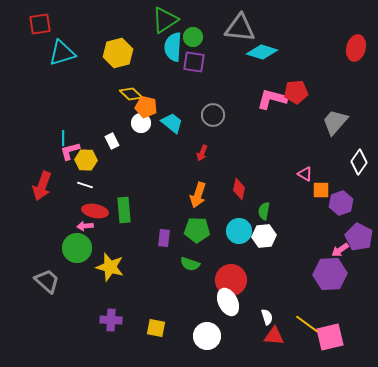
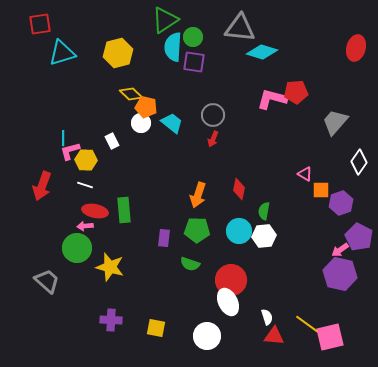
red arrow at (202, 153): moved 11 px right, 14 px up
purple hexagon at (330, 274): moved 10 px right; rotated 16 degrees clockwise
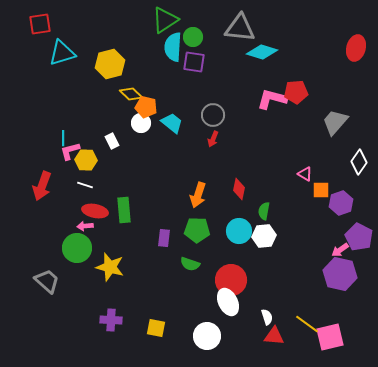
yellow hexagon at (118, 53): moved 8 px left, 11 px down
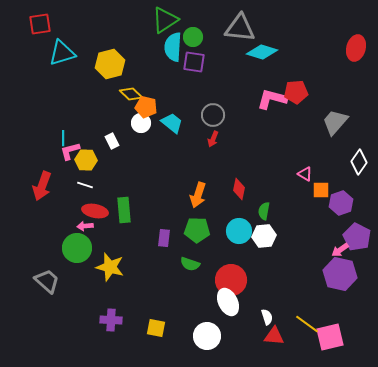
purple pentagon at (359, 237): moved 2 px left
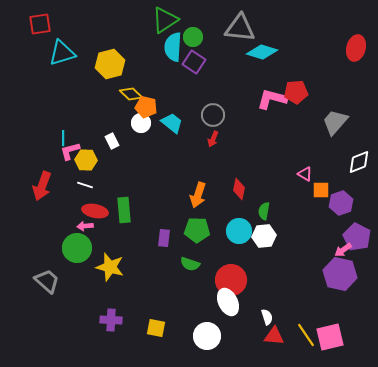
purple square at (194, 62): rotated 25 degrees clockwise
white diamond at (359, 162): rotated 35 degrees clockwise
pink arrow at (340, 250): moved 3 px right
yellow line at (307, 324): moved 1 px left, 11 px down; rotated 20 degrees clockwise
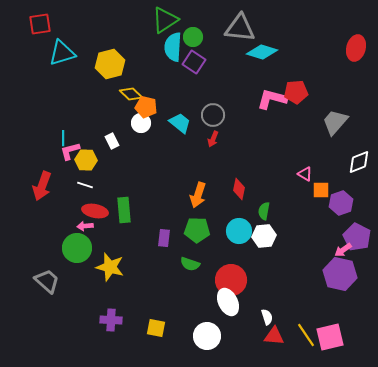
cyan trapezoid at (172, 123): moved 8 px right
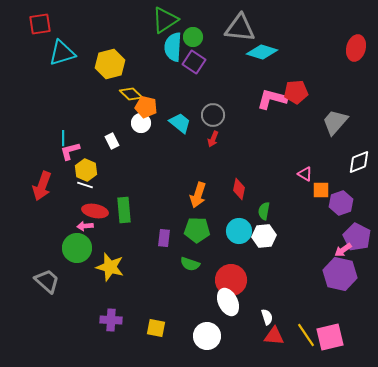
yellow hexagon at (86, 160): moved 10 px down; rotated 20 degrees clockwise
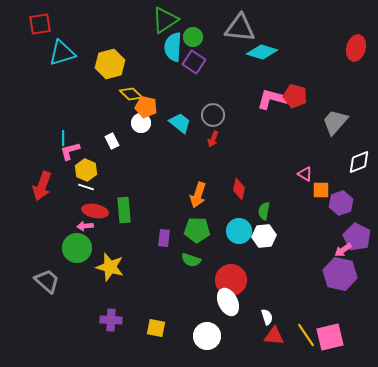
red pentagon at (296, 92): moved 1 px left, 4 px down; rotated 20 degrees clockwise
white line at (85, 185): moved 1 px right, 2 px down
green semicircle at (190, 264): moved 1 px right, 4 px up
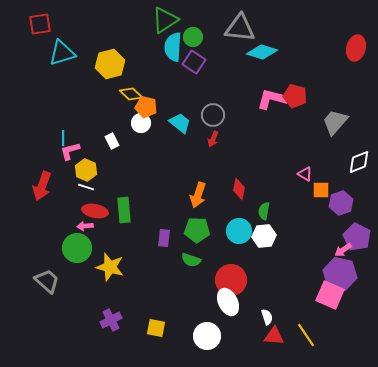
purple cross at (111, 320): rotated 30 degrees counterclockwise
pink square at (330, 337): moved 42 px up; rotated 36 degrees clockwise
